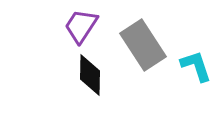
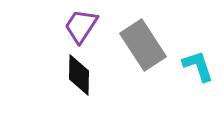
cyan L-shape: moved 2 px right
black diamond: moved 11 px left
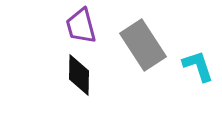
purple trapezoid: rotated 48 degrees counterclockwise
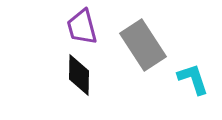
purple trapezoid: moved 1 px right, 1 px down
cyan L-shape: moved 5 px left, 13 px down
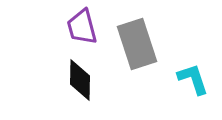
gray rectangle: moved 6 px left, 1 px up; rotated 15 degrees clockwise
black diamond: moved 1 px right, 5 px down
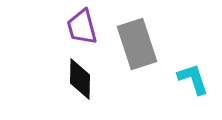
black diamond: moved 1 px up
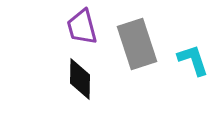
cyan L-shape: moved 19 px up
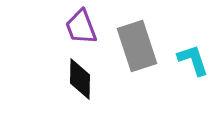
purple trapezoid: moved 1 px left; rotated 6 degrees counterclockwise
gray rectangle: moved 2 px down
